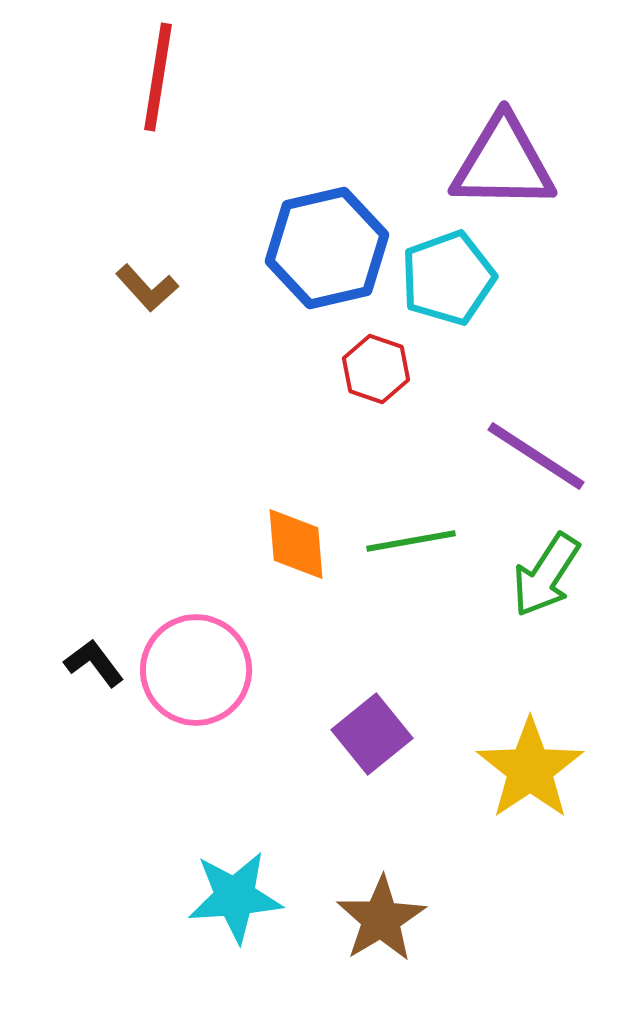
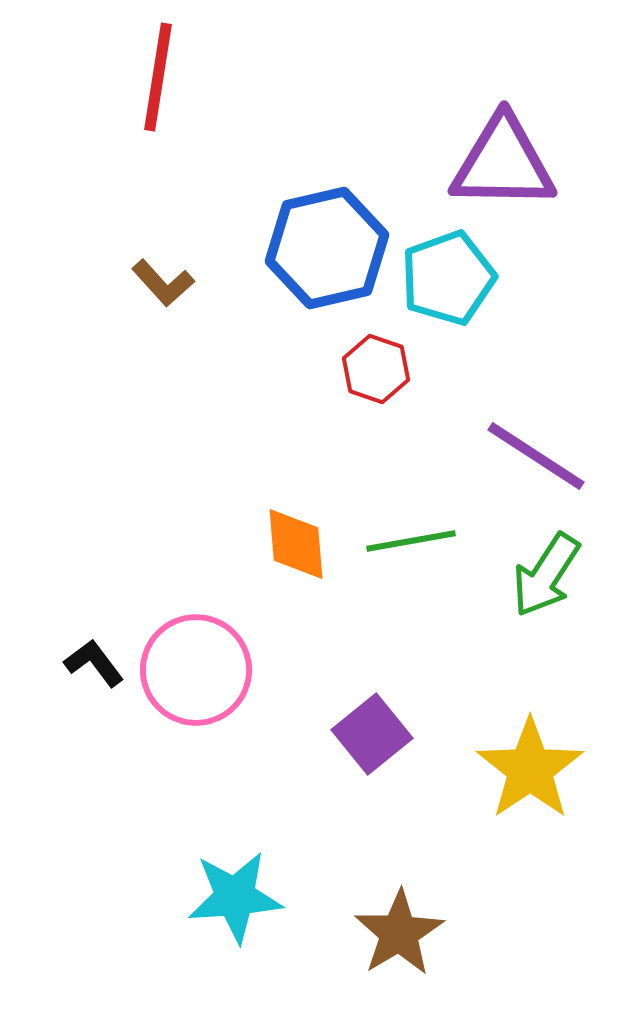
brown L-shape: moved 16 px right, 5 px up
brown star: moved 18 px right, 14 px down
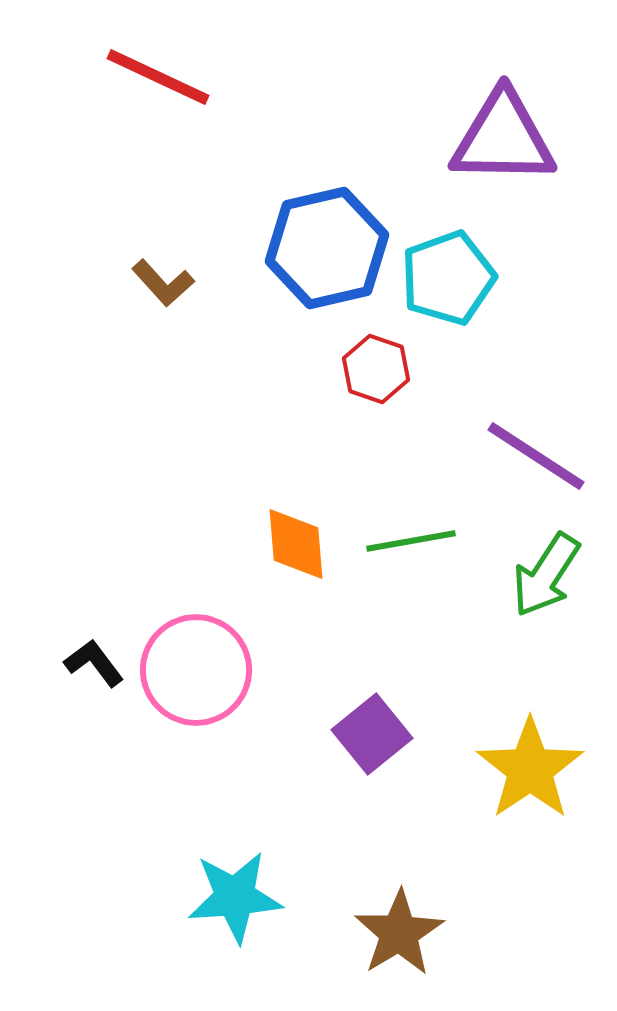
red line: rotated 74 degrees counterclockwise
purple triangle: moved 25 px up
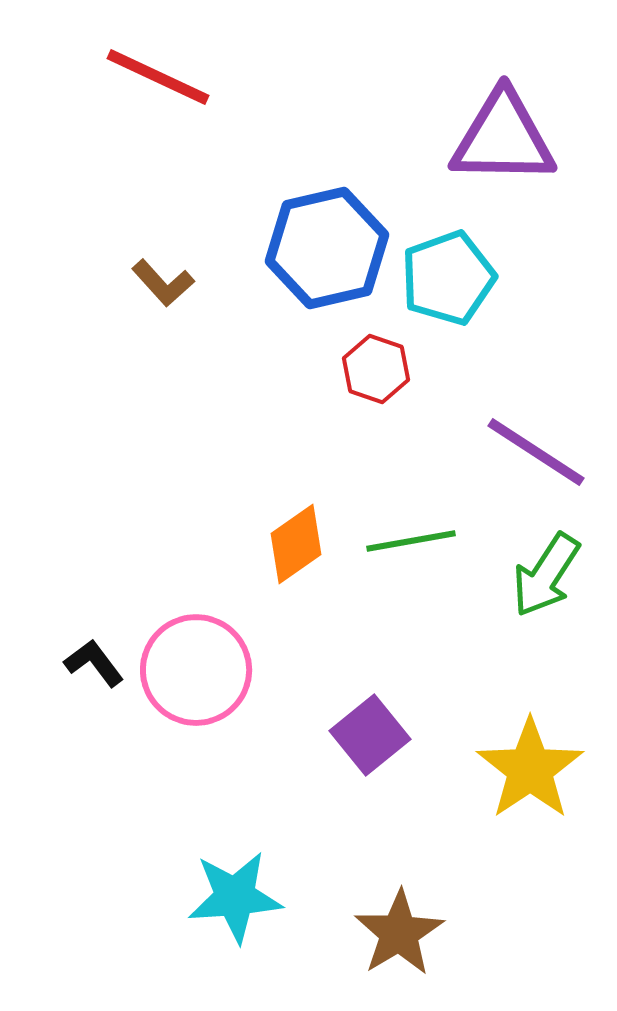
purple line: moved 4 px up
orange diamond: rotated 60 degrees clockwise
purple square: moved 2 px left, 1 px down
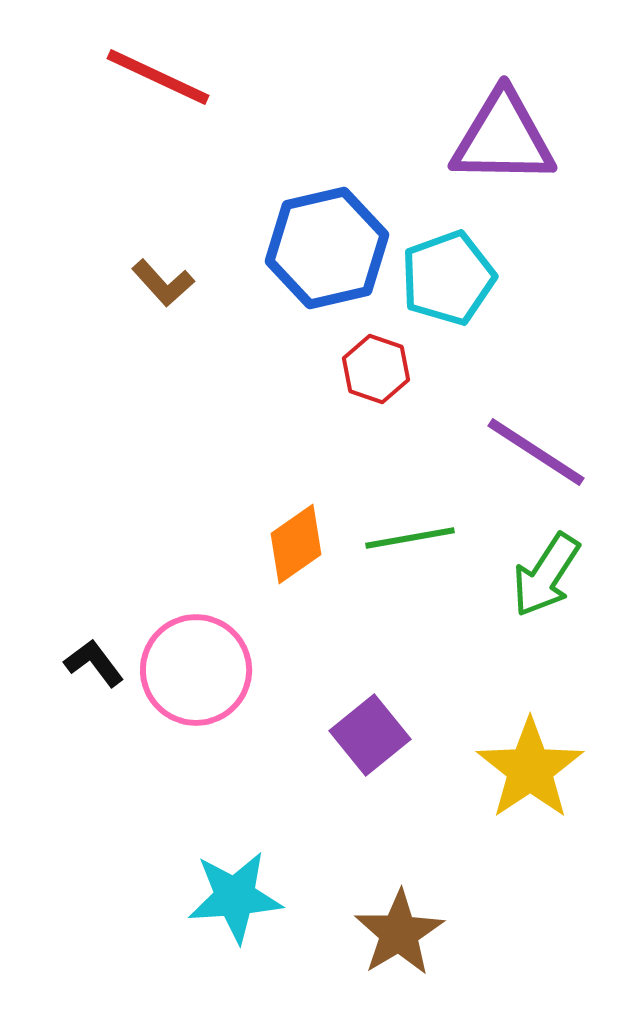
green line: moved 1 px left, 3 px up
